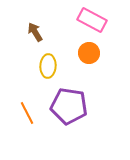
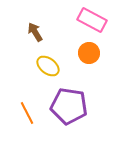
yellow ellipse: rotated 55 degrees counterclockwise
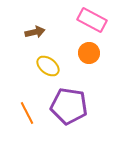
brown arrow: rotated 108 degrees clockwise
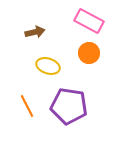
pink rectangle: moved 3 px left, 1 px down
yellow ellipse: rotated 20 degrees counterclockwise
orange line: moved 7 px up
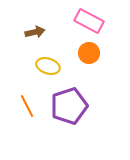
purple pentagon: rotated 27 degrees counterclockwise
